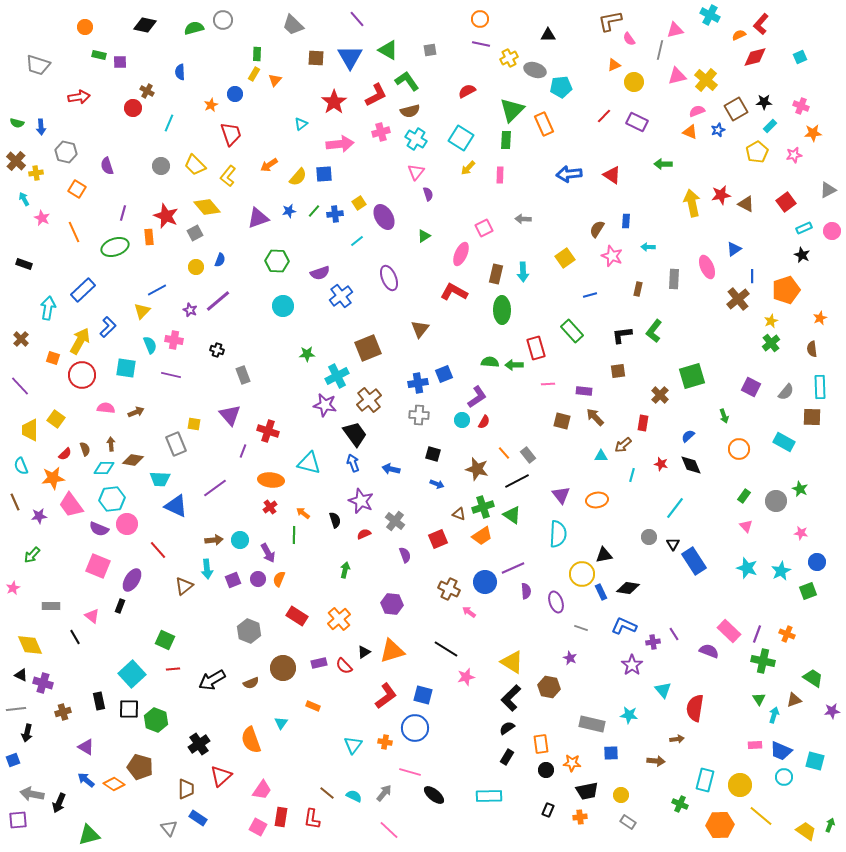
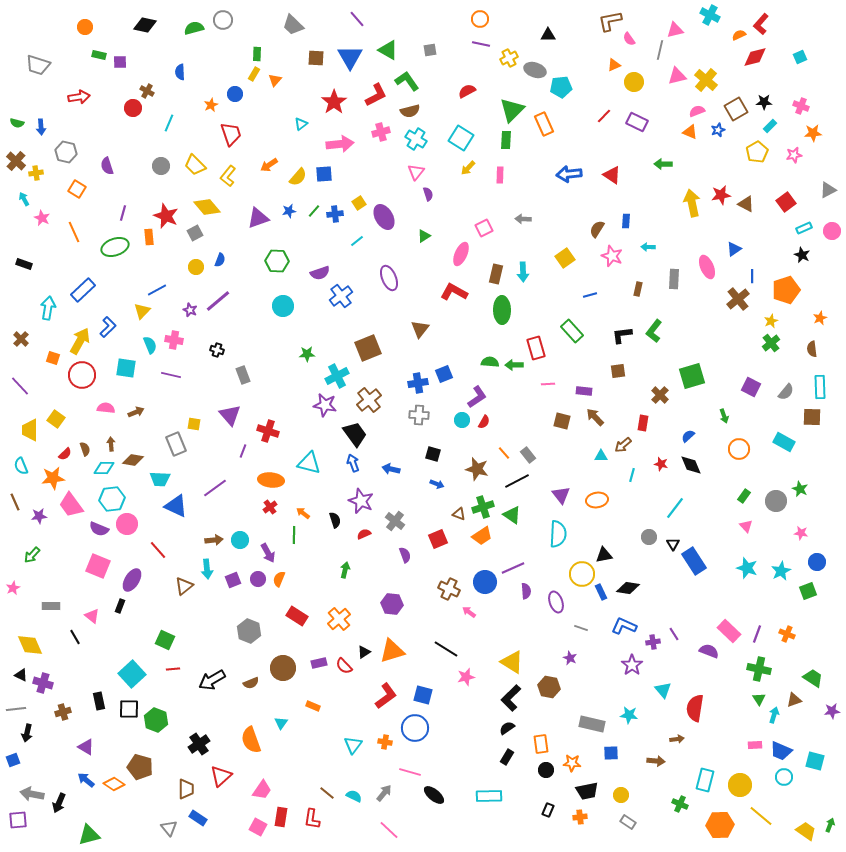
green cross at (763, 661): moved 4 px left, 8 px down
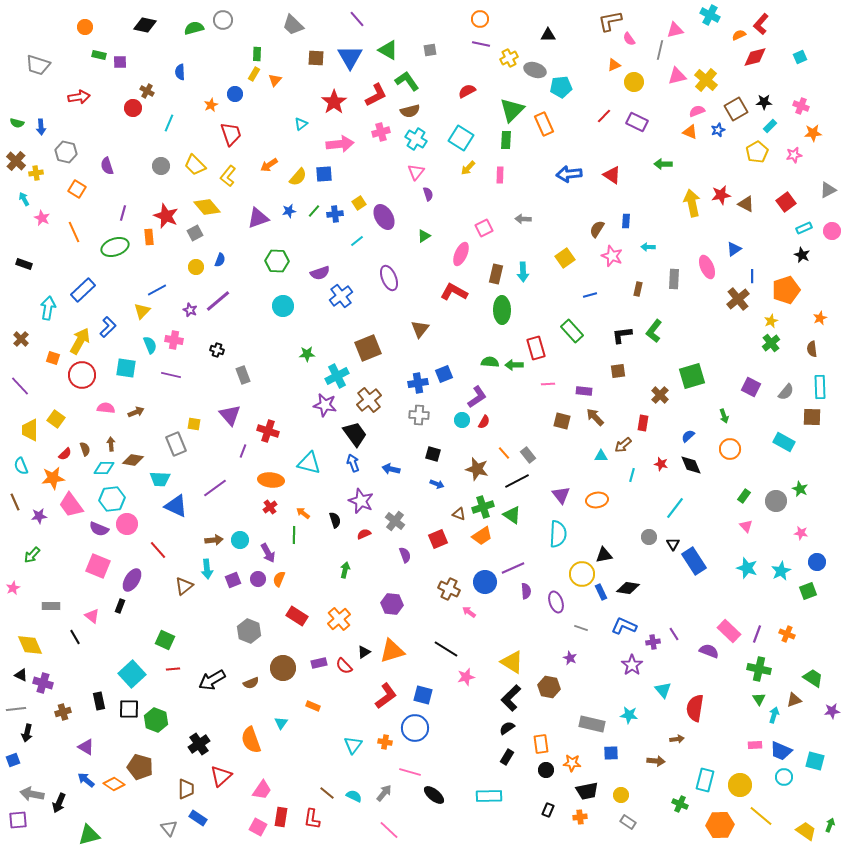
orange circle at (739, 449): moved 9 px left
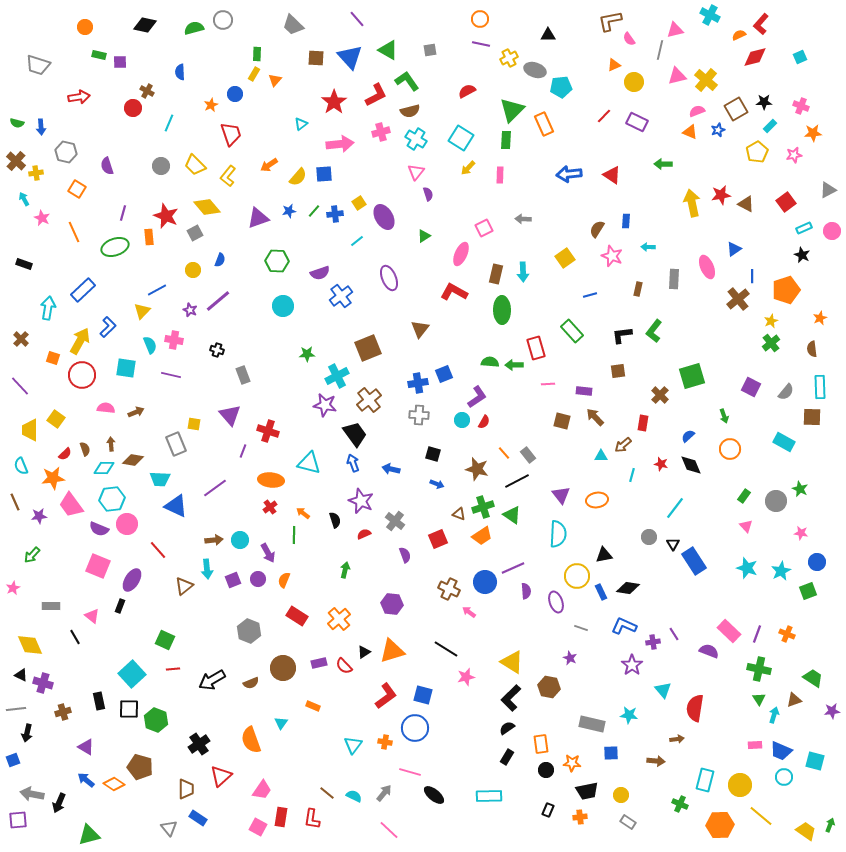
blue triangle at (350, 57): rotated 12 degrees counterclockwise
yellow circle at (196, 267): moved 3 px left, 3 px down
yellow circle at (582, 574): moved 5 px left, 2 px down
orange semicircle at (279, 579): moved 5 px right, 1 px down
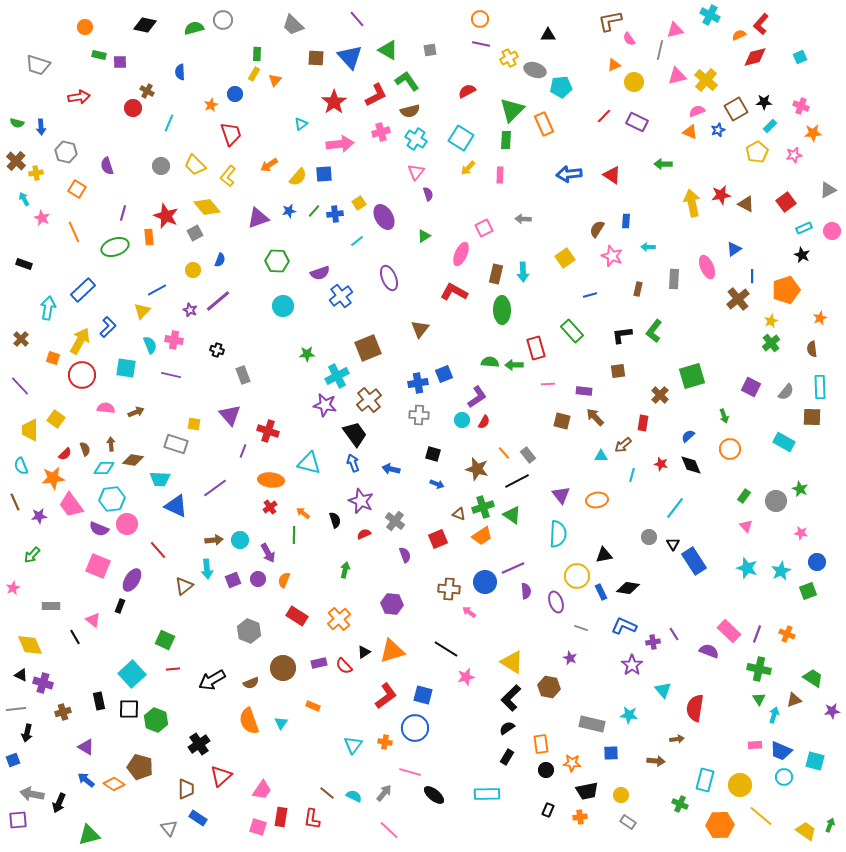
gray rectangle at (176, 444): rotated 50 degrees counterclockwise
brown cross at (449, 589): rotated 20 degrees counterclockwise
pink triangle at (92, 616): moved 1 px right, 4 px down
orange semicircle at (251, 740): moved 2 px left, 19 px up
cyan rectangle at (489, 796): moved 2 px left, 2 px up
pink square at (258, 827): rotated 12 degrees counterclockwise
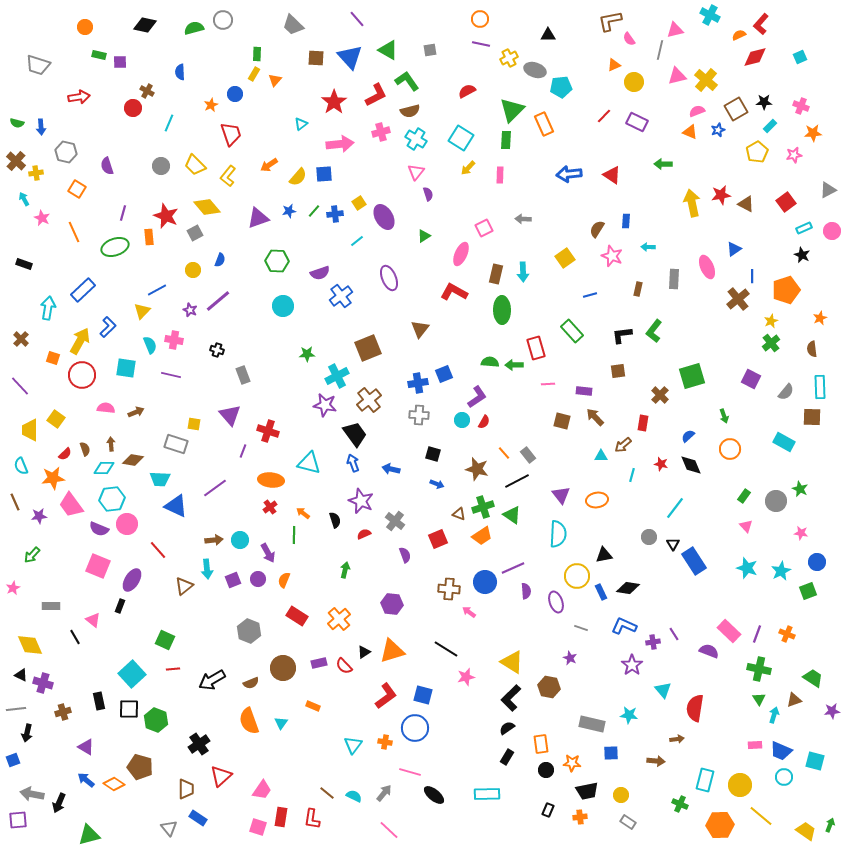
purple square at (751, 387): moved 8 px up
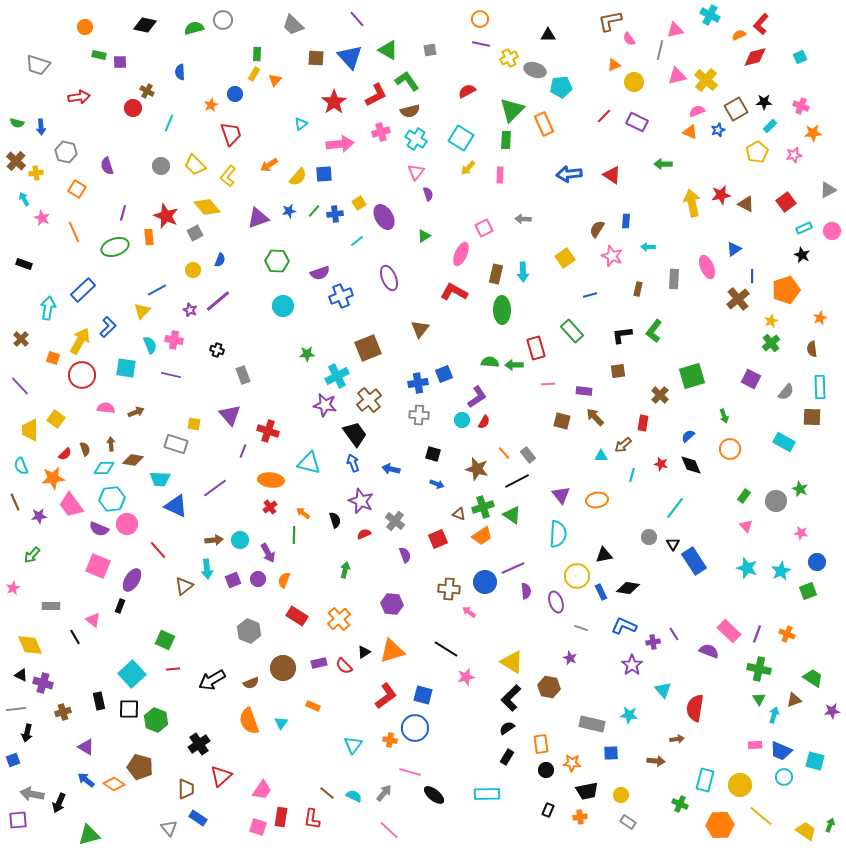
blue cross at (341, 296): rotated 15 degrees clockwise
orange cross at (385, 742): moved 5 px right, 2 px up
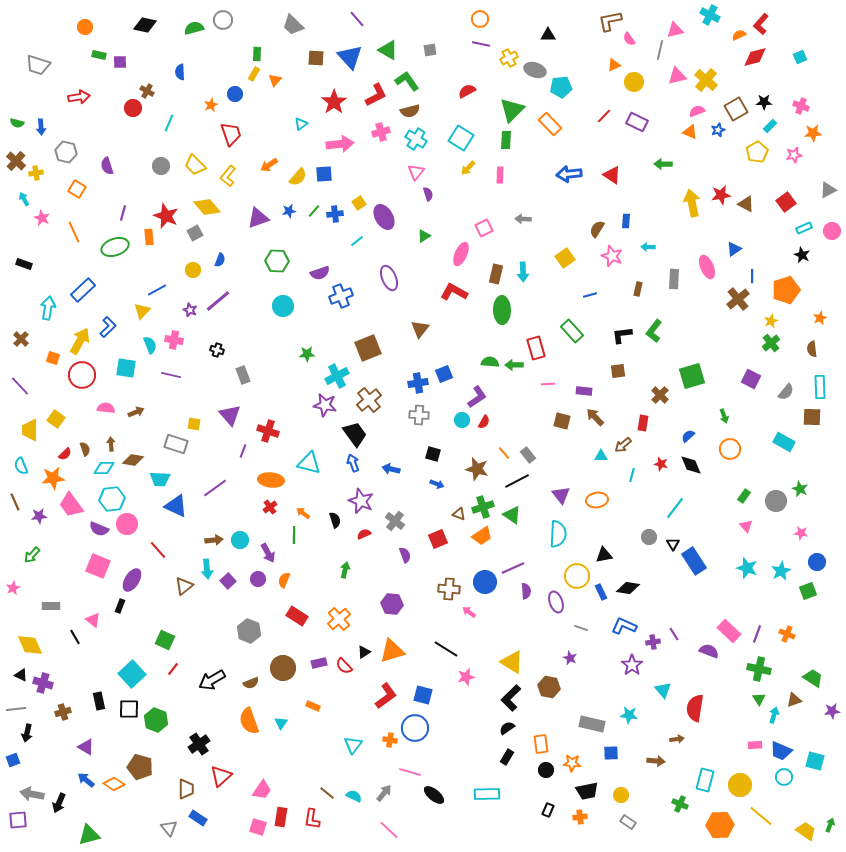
orange rectangle at (544, 124): moved 6 px right; rotated 20 degrees counterclockwise
purple square at (233, 580): moved 5 px left, 1 px down; rotated 21 degrees counterclockwise
red line at (173, 669): rotated 48 degrees counterclockwise
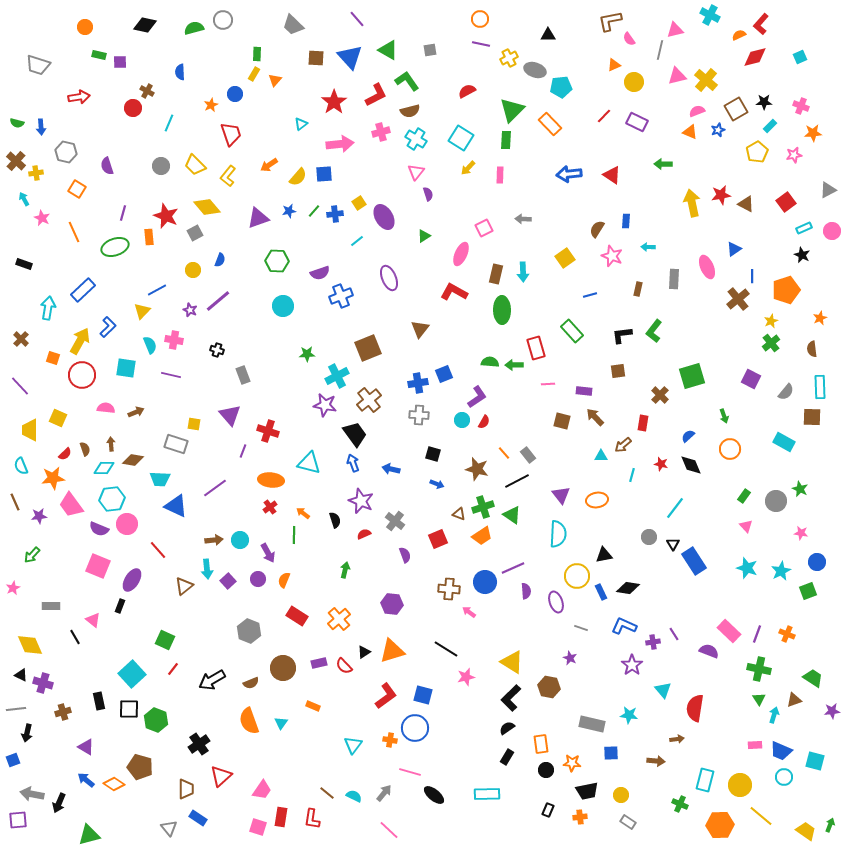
yellow square at (56, 419): moved 2 px right, 1 px up; rotated 12 degrees counterclockwise
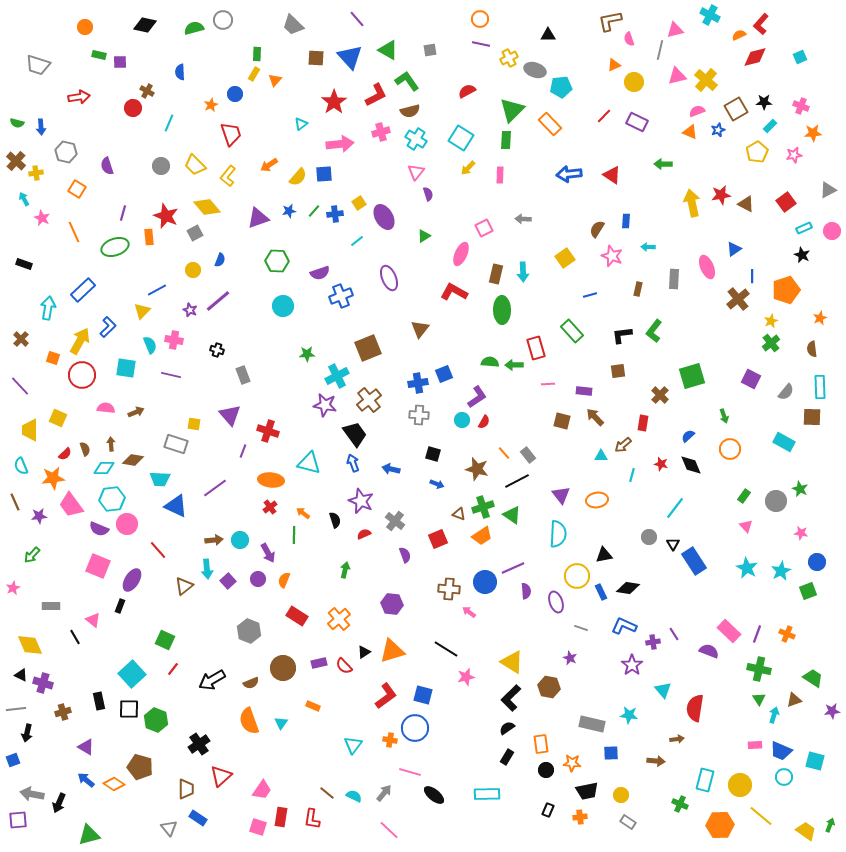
pink semicircle at (629, 39): rotated 16 degrees clockwise
cyan star at (747, 568): rotated 10 degrees clockwise
